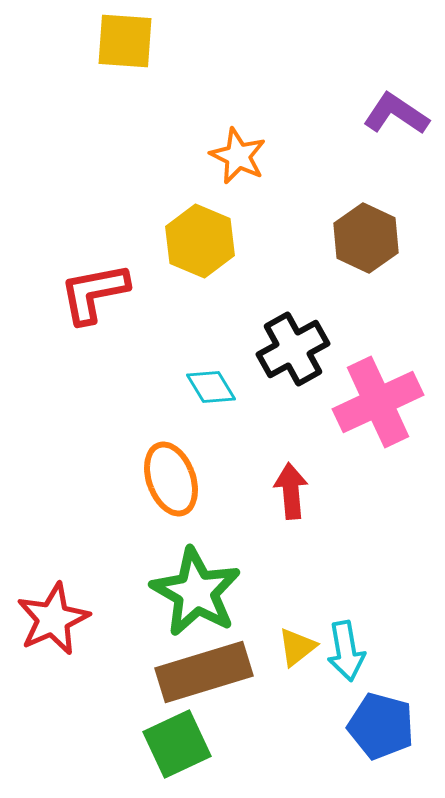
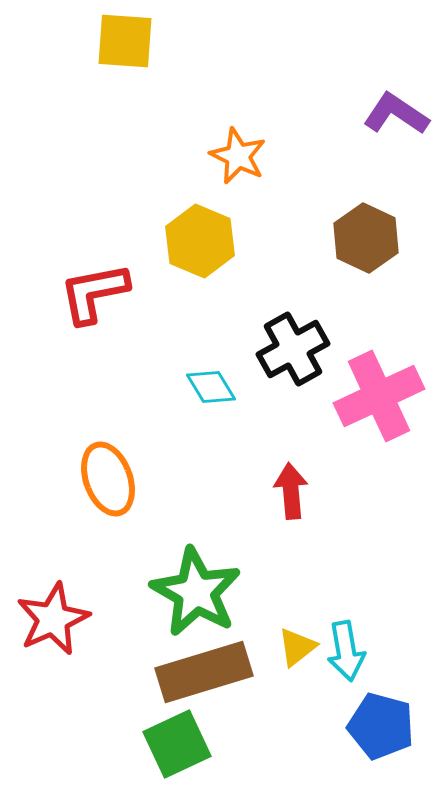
pink cross: moved 1 px right, 6 px up
orange ellipse: moved 63 px left
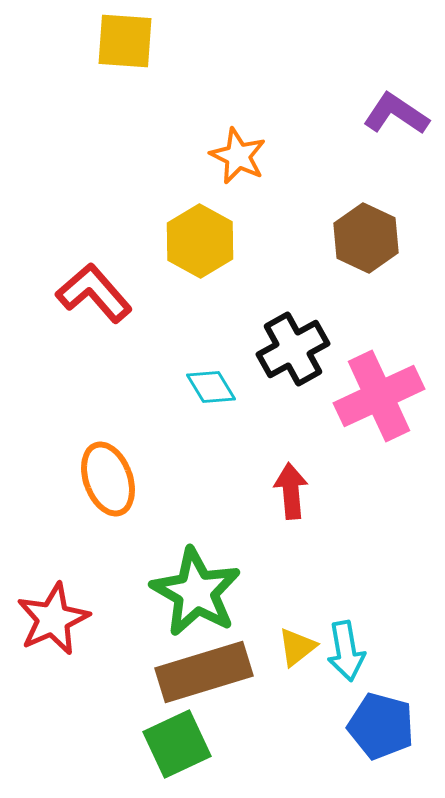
yellow hexagon: rotated 6 degrees clockwise
red L-shape: rotated 60 degrees clockwise
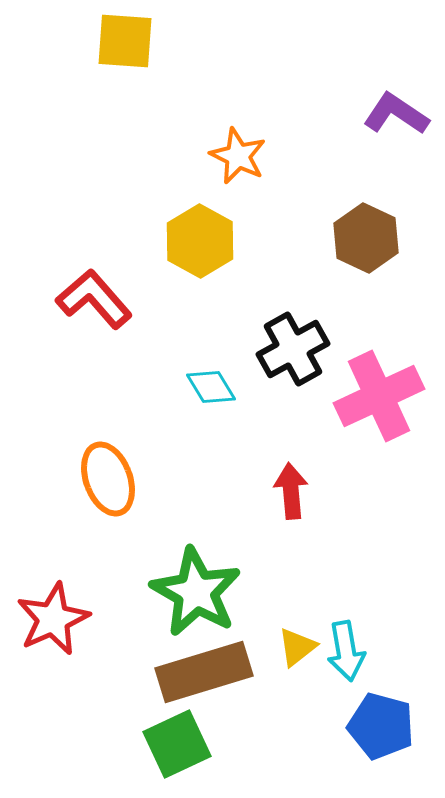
red L-shape: moved 6 px down
